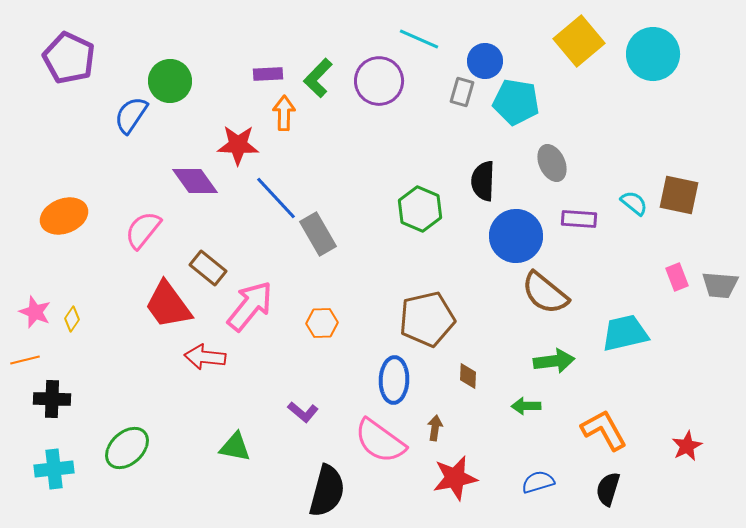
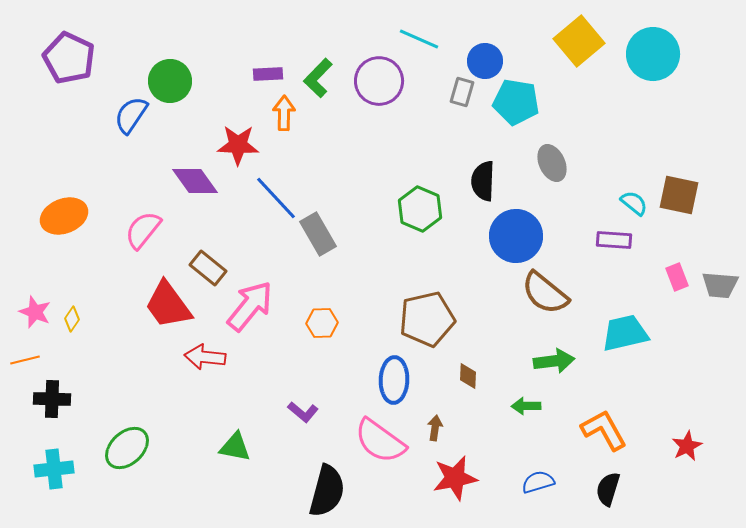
purple rectangle at (579, 219): moved 35 px right, 21 px down
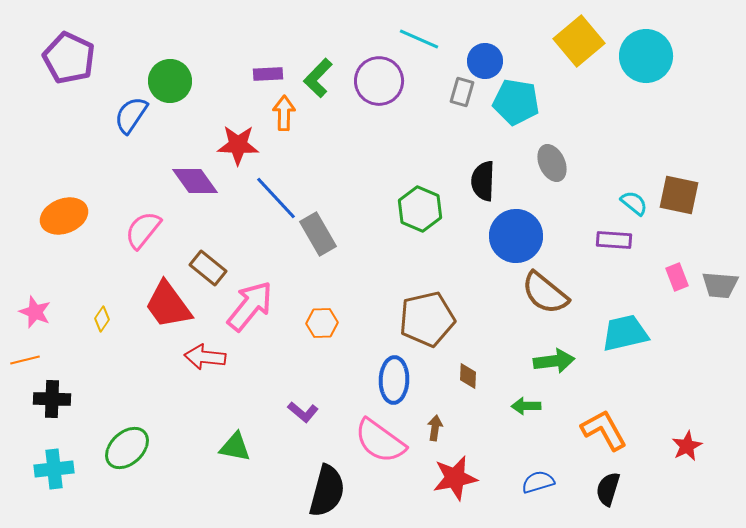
cyan circle at (653, 54): moved 7 px left, 2 px down
yellow diamond at (72, 319): moved 30 px right
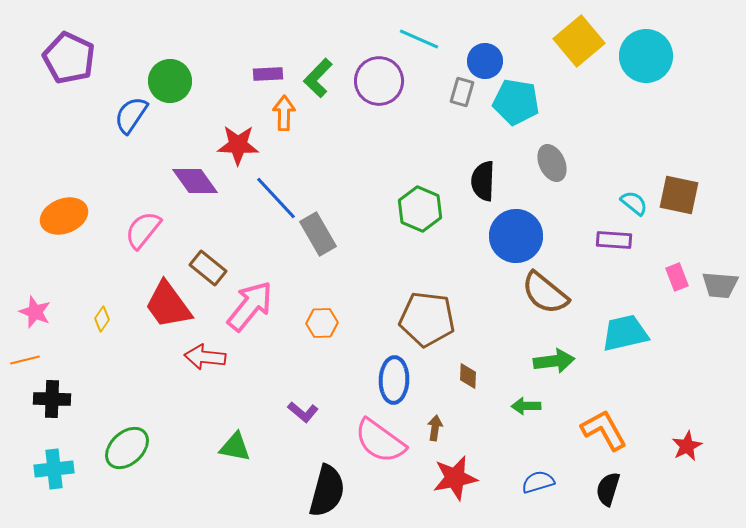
brown pentagon at (427, 319): rotated 20 degrees clockwise
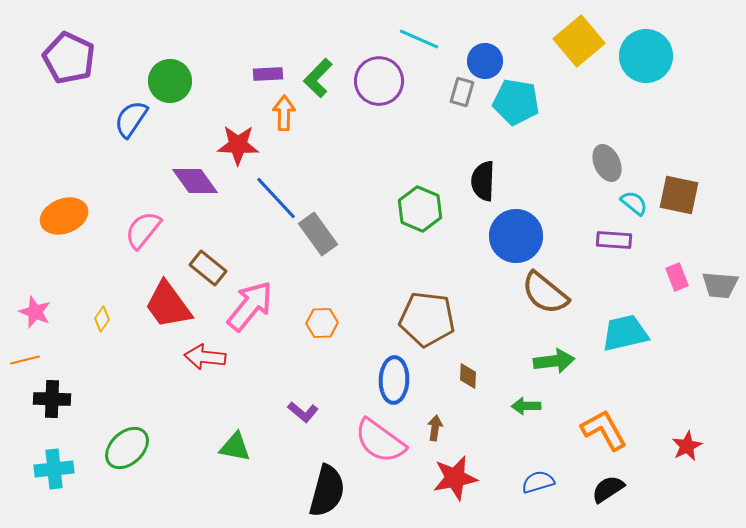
blue semicircle at (131, 115): moved 4 px down
gray ellipse at (552, 163): moved 55 px right
gray rectangle at (318, 234): rotated 6 degrees counterclockwise
black semicircle at (608, 489): rotated 40 degrees clockwise
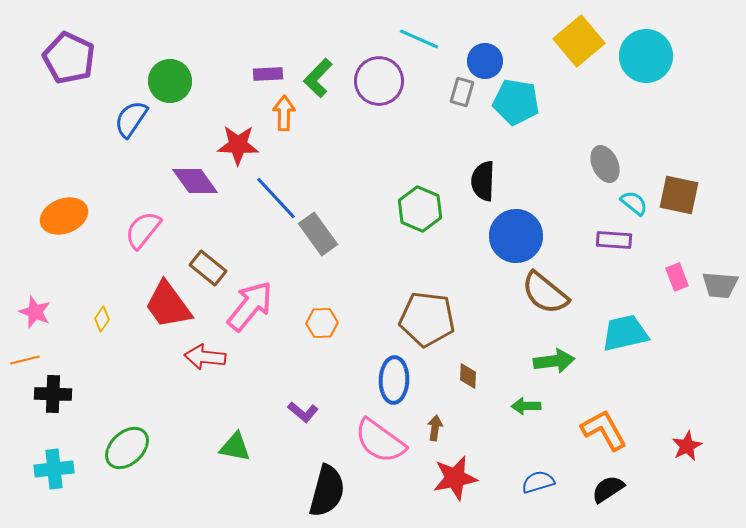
gray ellipse at (607, 163): moved 2 px left, 1 px down
black cross at (52, 399): moved 1 px right, 5 px up
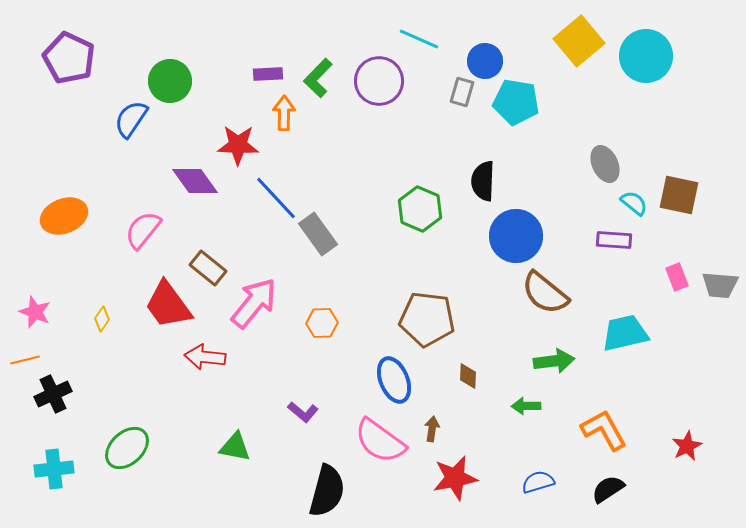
pink arrow at (250, 306): moved 4 px right, 3 px up
blue ellipse at (394, 380): rotated 24 degrees counterclockwise
black cross at (53, 394): rotated 27 degrees counterclockwise
brown arrow at (435, 428): moved 3 px left, 1 px down
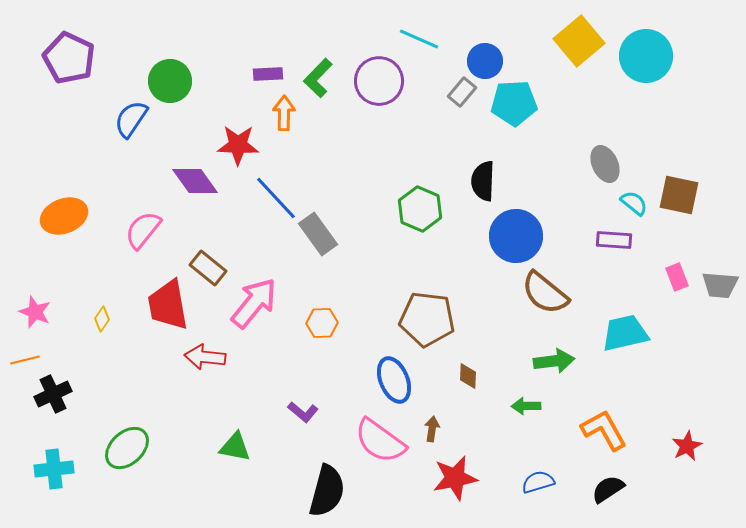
gray rectangle at (462, 92): rotated 24 degrees clockwise
cyan pentagon at (516, 102): moved 2 px left, 1 px down; rotated 12 degrees counterclockwise
red trapezoid at (168, 305): rotated 26 degrees clockwise
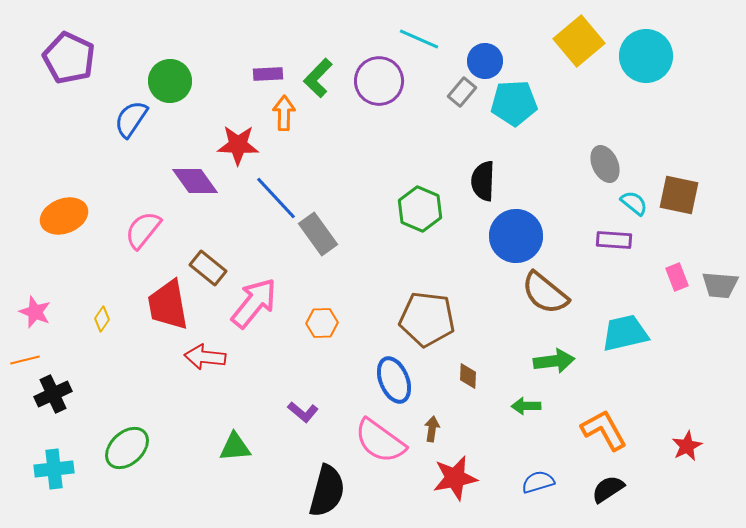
green triangle at (235, 447): rotated 16 degrees counterclockwise
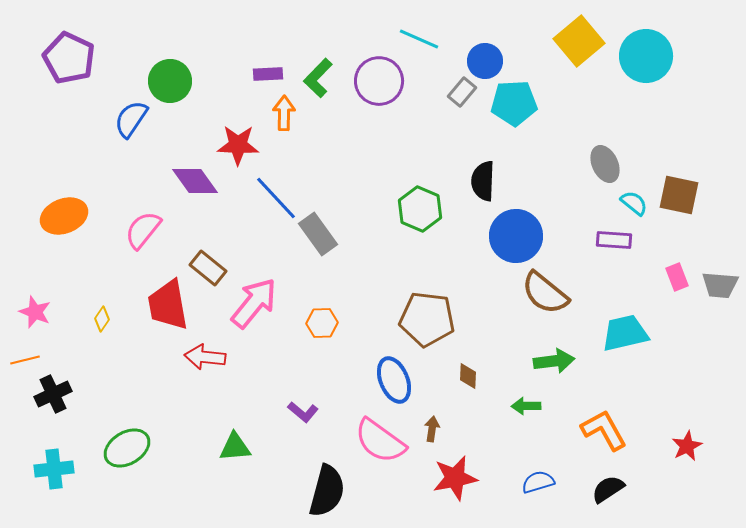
green ellipse at (127, 448): rotated 12 degrees clockwise
